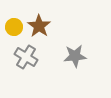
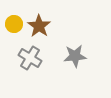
yellow circle: moved 3 px up
gray cross: moved 4 px right, 1 px down
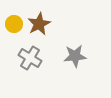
brown star: moved 2 px up; rotated 10 degrees clockwise
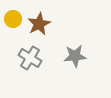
yellow circle: moved 1 px left, 5 px up
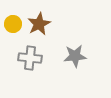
yellow circle: moved 5 px down
gray cross: rotated 25 degrees counterclockwise
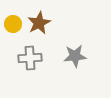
brown star: moved 1 px up
gray cross: rotated 10 degrees counterclockwise
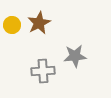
yellow circle: moved 1 px left, 1 px down
gray cross: moved 13 px right, 13 px down
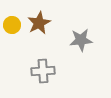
gray star: moved 6 px right, 16 px up
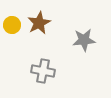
gray star: moved 3 px right
gray cross: rotated 15 degrees clockwise
